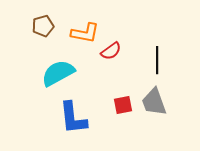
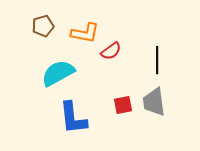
gray trapezoid: rotated 12 degrees clockwise
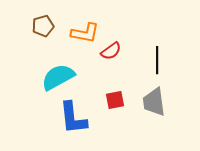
cyan semicircle: moved 4 px down
red square: moved 8 px left, 5 px up
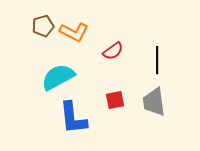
orange L-shape: moved 11 px left, 1 px up; rotated 16 degrees clockwise
red semicircle: moved 2 px right
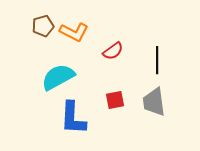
blue L-shape: rotated 9 degrees clockwise
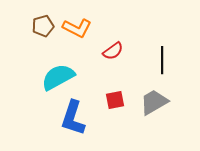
orange L-shape: moved 3 px right, 4 px up
black line: moved 5 px right
gray trapezoid: rotated 68 degrees clockwise
blue L-shape: rotated 15 degrees clockwise
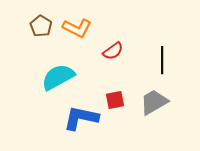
brown pentagon: moved 2 px left; rotated 25 degrees counterclockwise
blue L-shape: moved 8 px right; rotated 84 degrees clockwise
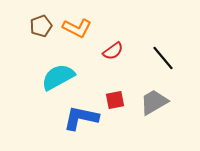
brown pentagon: rotated 20 degrees clockwise
black line: moved 1 px right, 2 px up; rotated 40 degrees counterclockwise
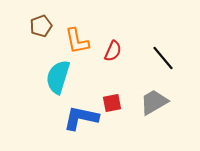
orange L-shape: moved 13 px down; rotated 52 degrees clockwise
red semicircle: rotated 30 degrees counterclockwise
cyan semicircle: rotated 44 degrees counterclockwise
red square: moved 3 px left, 3 px down
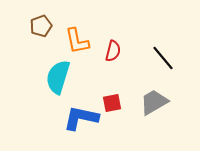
red semicircle: rotated 10 degrees counterclockwise
